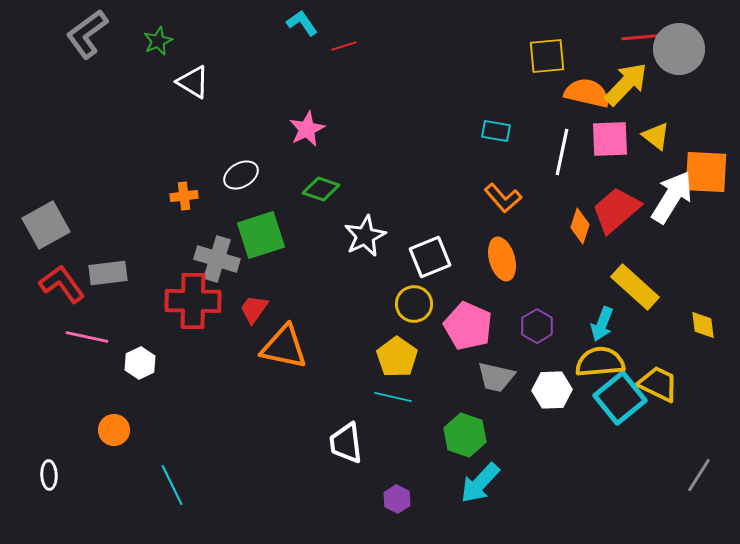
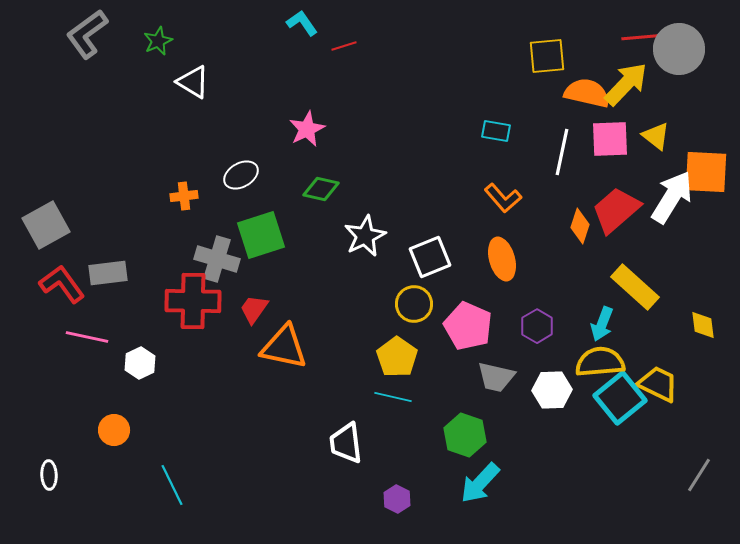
green diamond at (321, 189): rotated 6 degrees counterclockwise
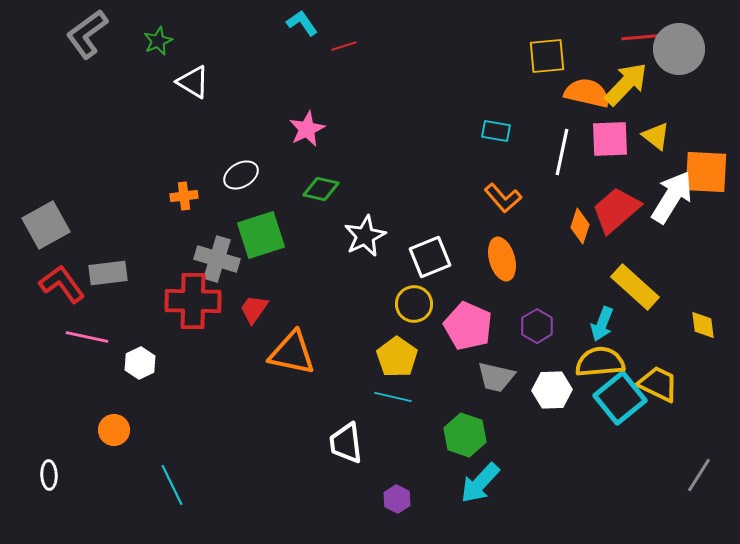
orange triangle at (284, 347): moved 8 px right, 6 px down
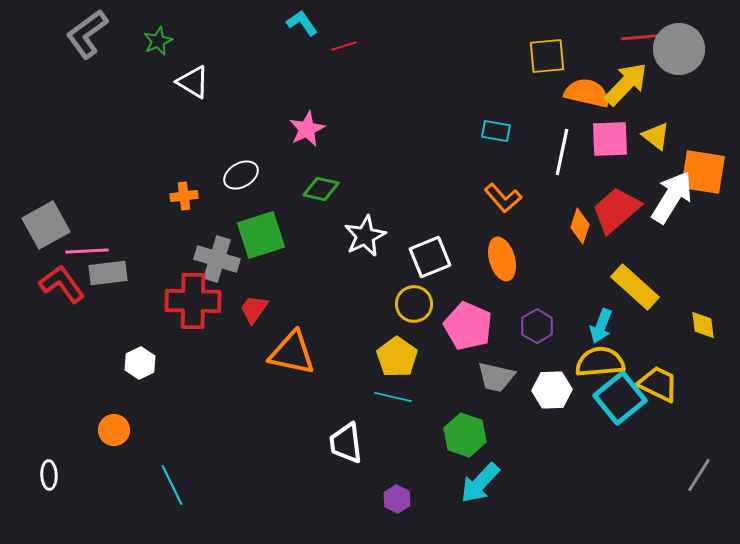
orange square at (706, 172): moved 3 px left; rotated 6 degrees clockwise
cyan arrow at (602, 324): moved 1 px left, 2 px down
pink line at (87, 337): moved 86 px up; rotated 15 degrees counterclockwise
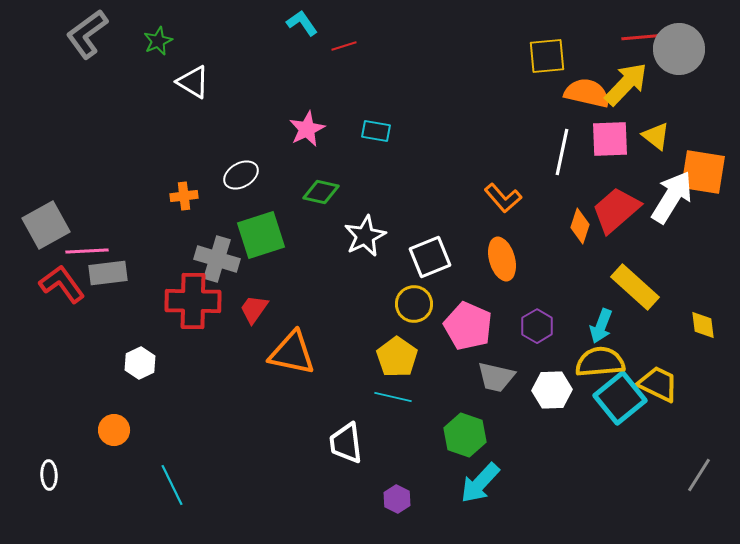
cyan rectangle at (496, 131): moved 120 px left
green diamond at (321, 189): moved 3 px down
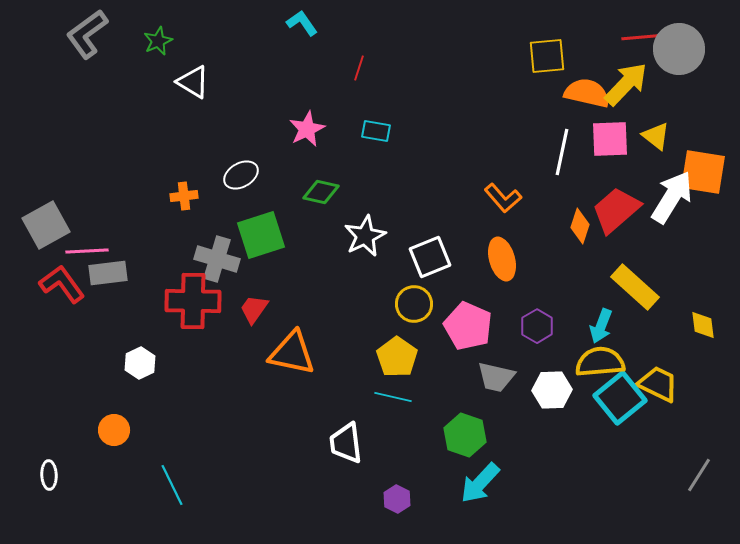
red line at (344, 46): moved 15 px right, 22 px down; rotated 55 degrees counterclockwise
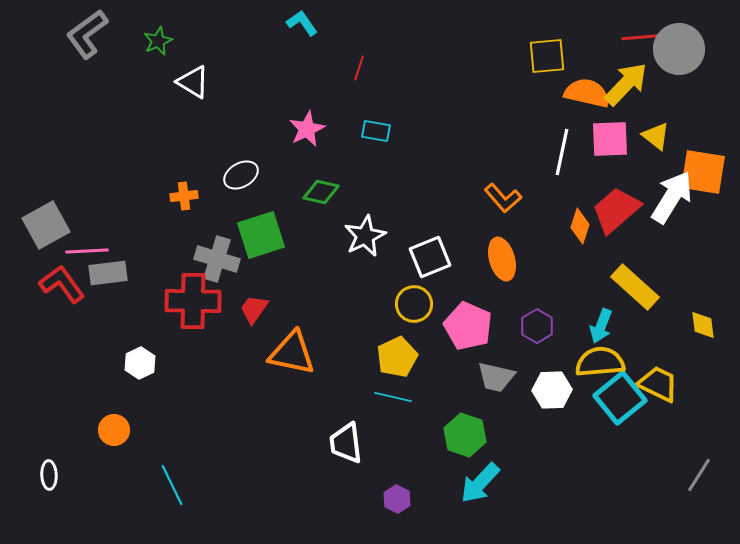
yellow pentagon at (397, 357): rotated 12 degrees clockwise
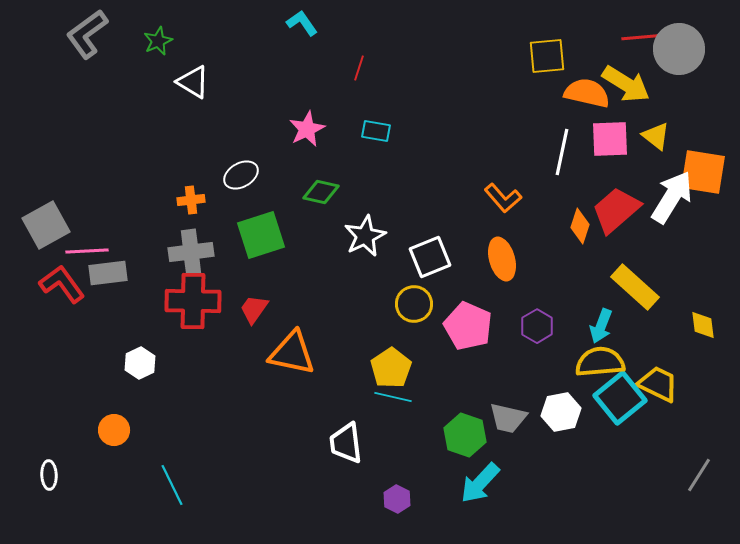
yellow arrow at (626, 84): rotated 78 degrees clockwise
orange cross at (184, 196): moved 7 px right, 4 px down
gray cross at (217, 259): moved 26 px left, 7 px up; rotated 24 degrees counterclockwise
yellow pentagon at (397, 357): moved 6 px left, 11 px down; rotated 9 degrees counterclockwise
gray trapezoid at (496, 377): moved 12 px right, 41 px down
white hexagon at (552, 390): moved 9 px right, 22 px down; rotated 9 degrees counterclockwise
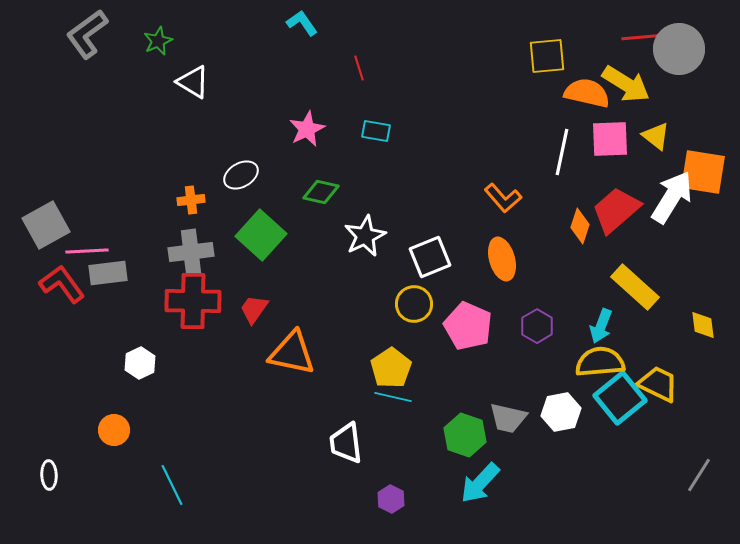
red line at (359, 68): rotated 35 degrees counterclockwise
green square at (261, 235): rotated 30 degrees counterclockwise
purple hexagon at (397, 499): moved 6 px left
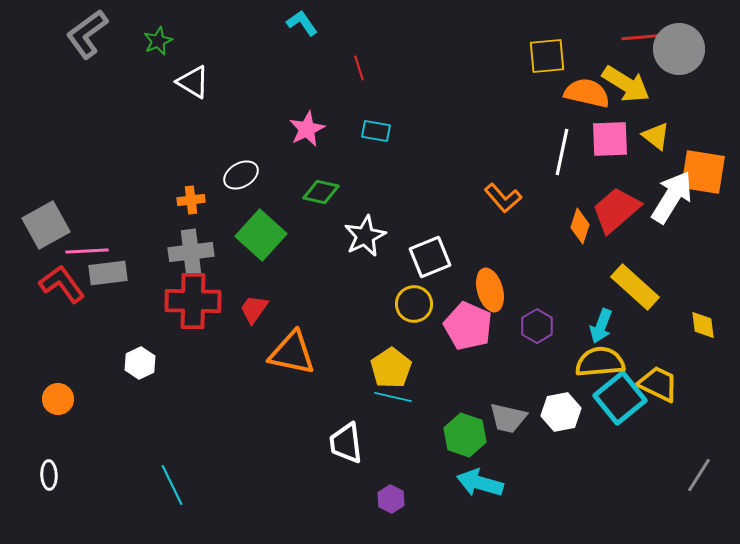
orange ellipse at (502, 259): moved 12 px left, 31 px down
orange circle at (114, 430): moved 56 px left, 31 px up
cyan arrow at (480, 483): rotated 63 degrees clockwise
